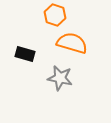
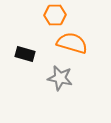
orange hexagon: rotated 20 degrees counterclockwise
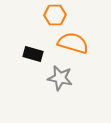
orange semicircle: moved 1 px right
black rectangle: moved 8 px right
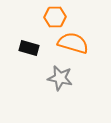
orange hexagon: moved 2 px down
black rectangle: moved 4 px left, 6 px up
